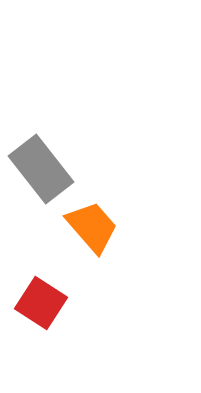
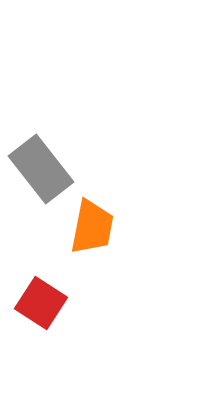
orange trapezoid: rotated 52 degrees clockwise
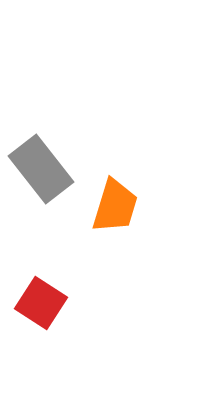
orange trapezoid: moved 23 px right, 21 px up; rotated 6 degrees clockwise
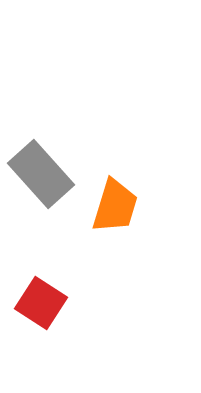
gray rectangle: moved 5 px down; rotated 4 degrees counterclockwise
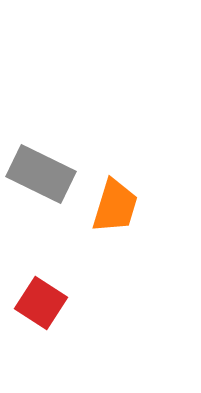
gray rectangle: rotated 22 degrees counterclockwise
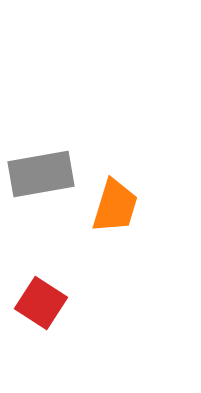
gray rectangle: rotated 36 degrees counterclockwise
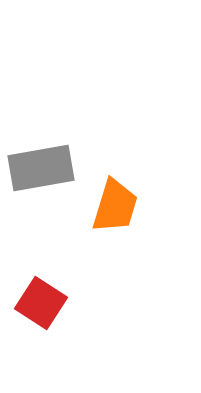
gray rectangle: moved 6 px up
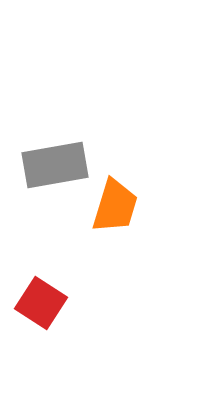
gray rectangle: moved 14 px right, 3 px up
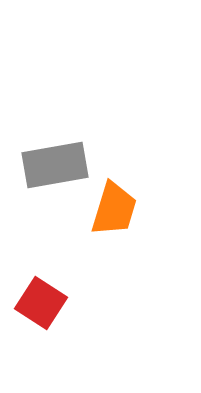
orange trapezoid: moved 1 px left, 3 px down
